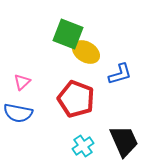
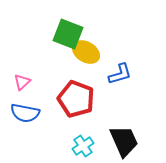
blue semicircle: moved 7 px right
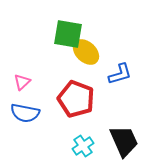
green square: rotated 12 degrees counterclockwise
yellow ellipse: rotated 12 degrees clockwise
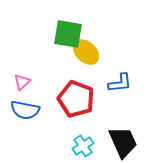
blue L-shape: moved 9 px down; rotated 10 degrees clockwise
blue semicircle: moved 3 px up
black trapezoid: moved 1 px left, 1 px down
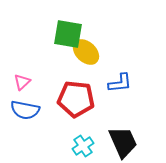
red pentagon: rotated 15 degrees counterclockwise
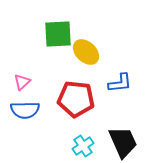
green square: moved 10 px left; rotated 12 degrees counterclockwise
blue semicircle: rotated 12 degrees counterclockwise
